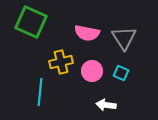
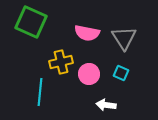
pink circle: moved 3 px left, 3 px down
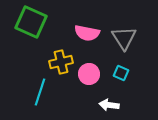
cyan line: rotated 12 degrees clockwise
white arrow: moved 3 px right
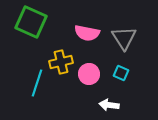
cyan line: moved 3 px left, 9 px up
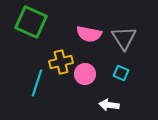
pink semicircle: moved 2 px right, 1 px down
pink circle: moved 4 px left
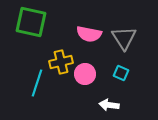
green square: rotated 12 degrees counterclockwise
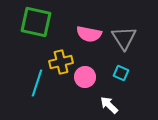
green square: moved 5 px right
pink circle: moved 3 px down
white arrow: rotated 36 degrees clockwise
